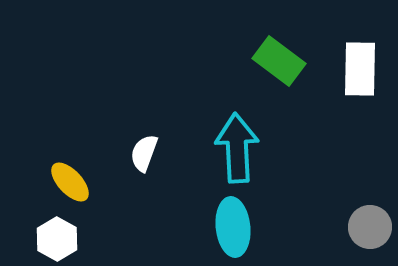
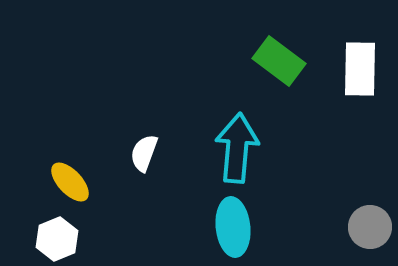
cyan arrow: rotated 8 degrees clockwise
white hexagon: rotated 9 degrees clockwise
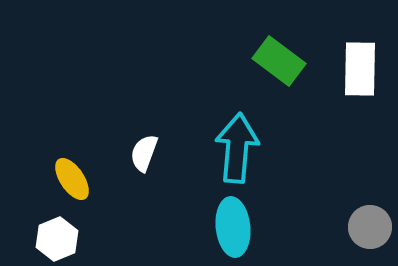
yellow ellipse: moved 2 px right, 3 px up; rotated 9 degrees clockwise
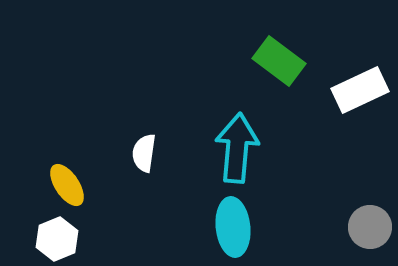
white rectangle: moved 21 px down; rotated 64 degrees clockwise
white semicircle: rotated 12 degrees counterclockwise
yellow ellipse: moved 5 px left, 6 px down
